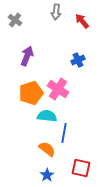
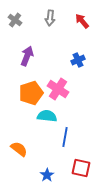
gray arrow: moved 6 px left, 6 px down
blue line: moved 1 px right, 4 px down
orange semicircle: moved 28 px left
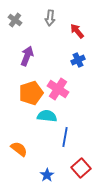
red arrow: moved 5 px left, 10 px down
red square: rotated 36 degrees clockwise
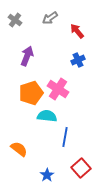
gray arrow: rotated 49 degrees clockwise
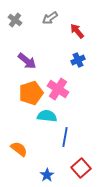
purple arrow: moved 5 px down; rotated 108 degrees clockwise
